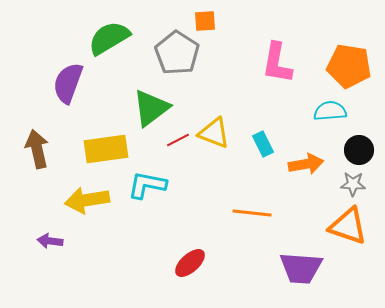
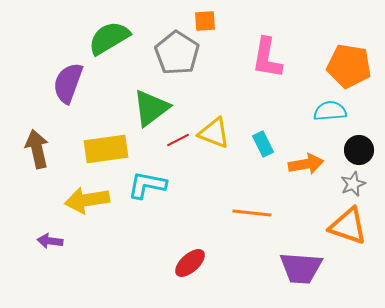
pink L-shape: moved 10 px left, 5 px up
gray star: rotated 25 degrees counterclockwise
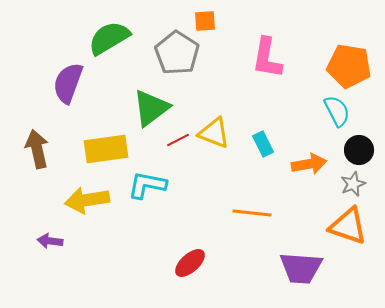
cyan semicircle: moved 7 px right; rotated 68 degrees clockwise
orange arrow: moved 3 px right
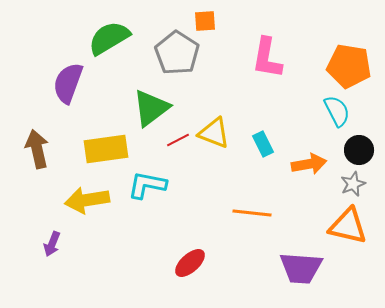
orange triangle: rotated 6 degrees counterclockwise
purple arrow: moved 2 px right, 3 px down; rotated 75 degrees counterclockwise
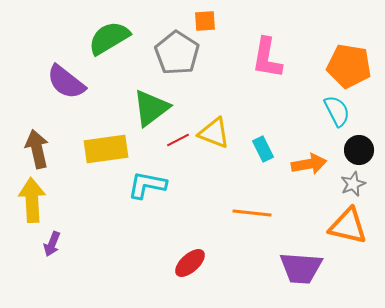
purple semicircle: moved 2 px left, 1 px up; rotated 72 degrees counterclockwise
cyan rectangle: moved 5 px down
yellow arrow: moved 55 px left; rotated 96 degrees clockwise
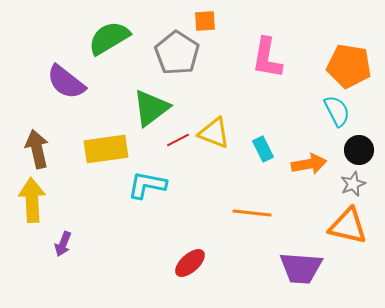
purple arrow: moved 11 px right
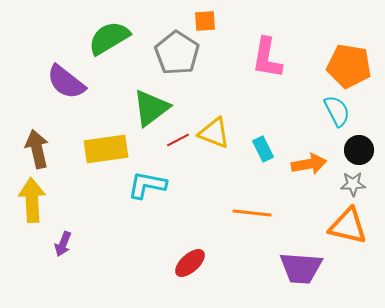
gray star: rotated 20 degrees clockwise
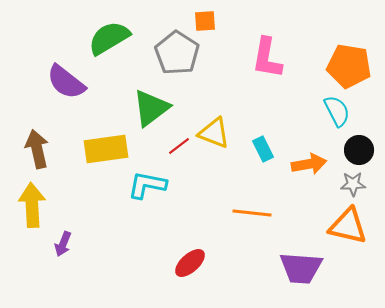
red line: moved 1 px right, 6 px down; rotated 10 degrees counterclockwise
yellow arrow: moved 5 px down
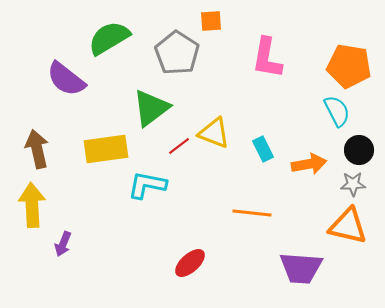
orange square: moved 6 px right
purple semicircle: moved 3 px up
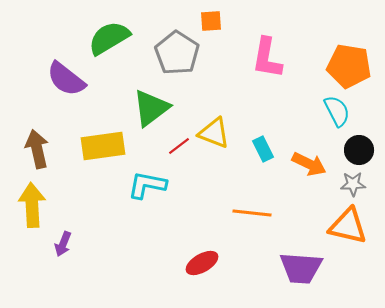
yellow rectangle: moved 3 px left, 3 px up
orange arrow: rotated 36 degrees clockwise
red ellipse: moved 12 px right; rotated 12 degrees clockwise
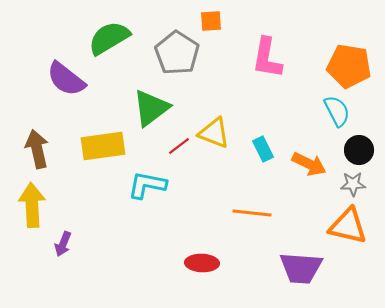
red ellipse: rotated 32 degrees clockwise
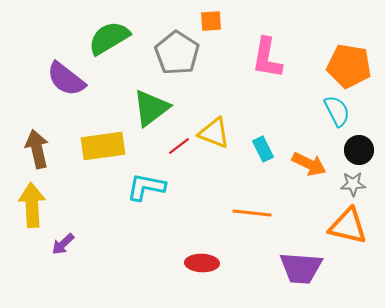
cyan L-shape: moved 1 px left, 2 px down
purple arrow: rotated 25 degrees clockwise
